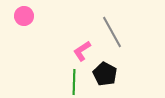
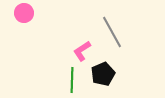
pink circle: moved 3 px up
black pentagon: moved 2 px left; rotated 20 degrees clockwise
green line: moved 2 px left, 2 px up
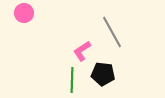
black pentagon: rotated 30 degrees clockwise
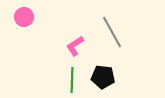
pink circle: moved 4 px down
pink L-shape: moved 7 px left, 5 px up
black pentagon: moved 3 px down
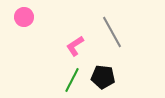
green line: rotated 25 degrees clockwise
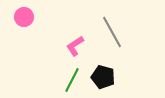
black pentagon: rotated 10 degrees clockwise
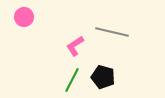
gray line: rotated 48 degrees counterclockwise
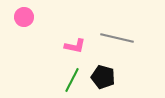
gray line: moved 5 px right, 6 px down
pink L-shape: rotated 135 degrees counterclockwise
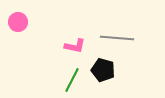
pink circle: moved 6 px left, 5 px down
gray line: rotated 8 degrees counterclockwise
black pentagon: moved 7 px up
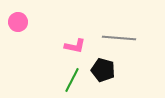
gray line: moved 2 px right
